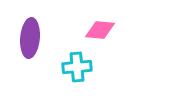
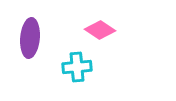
pink diamond: rotated 28 degrees clockwise
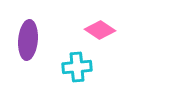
purple ellipse: moved 2 px left, 2 px down
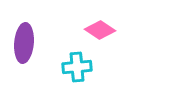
purple ellipse: moved 4 px left, 3 px down
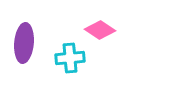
cyan cross: moved 7 px left, 9 px up
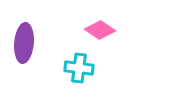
cyan cross: moved 9 px right, 10 px down; rotated 12 degrees clockwise
